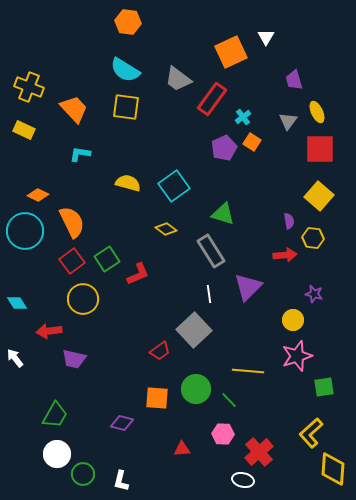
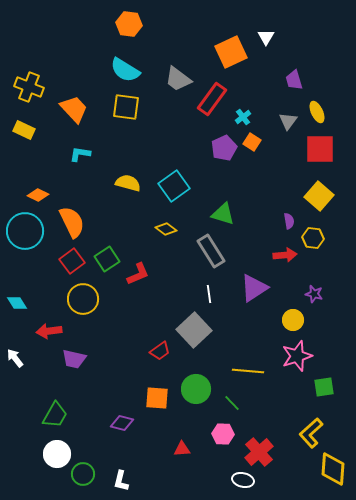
orange hexagon at (128, 22): moved 1 px right, 2 px down
purple triangle at (248, 287): moved 6 px right, 1 px down; rotated 12 degrees clockwise
green line at (229, 400): moved 3 px right, 3 px down
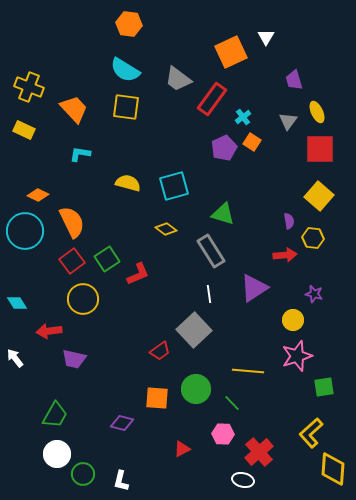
cyan square at (174, 186): rotated 20 degrees clockwise
red triangle at (182, 449): rotated 24 degrees counterclockwise
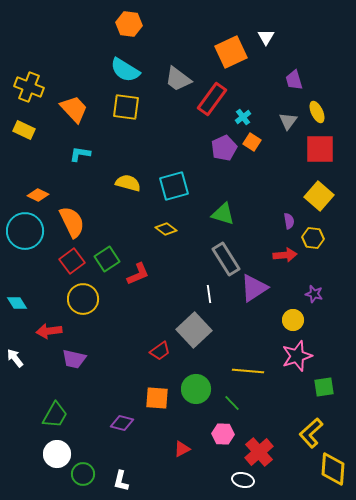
gray rectangle at (211, 251): moved 15 px right, 8 px down
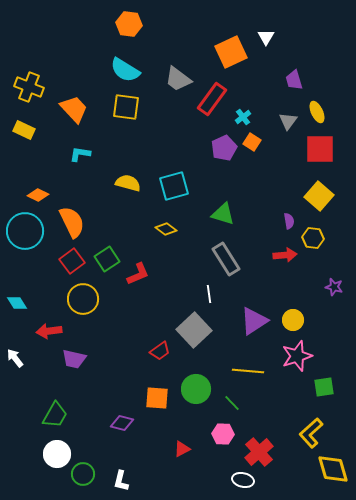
purple triangle at (254, 288): moved 33 px down
purple star at (314, 294): moved 20 px right, 7 px up
yellow diamond at (333, 469): rotated 20 degrees counterclockwise
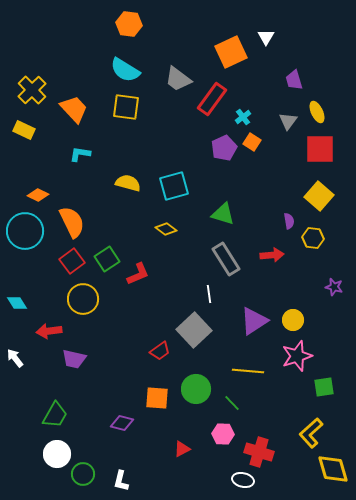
yellow cross at (29, 87): moved 3 px right, 3 px down; rotated 24 degrees clockwise
red arrow at (285, 255): moved 13 px left
red cross at (259, 452): rotated 32 degrees counterclockwise
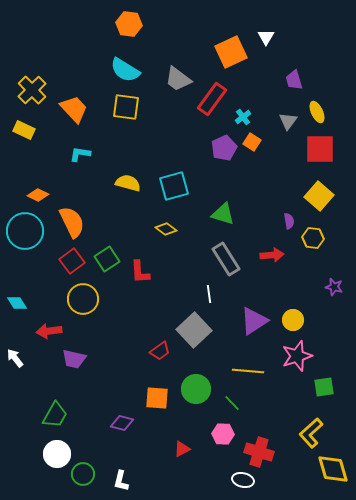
red L-shape at (138, 274): moved 2 px right, 2 px up; rotated 110 degrees clockwise
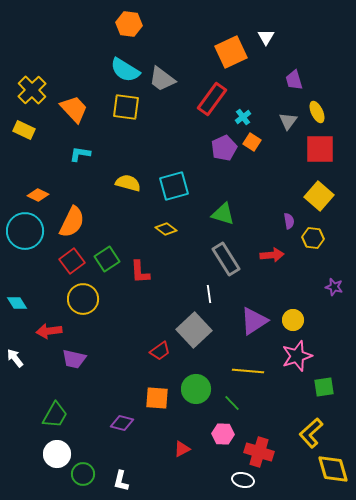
gray trapezoid at (178, 79): moved 16 px left
orange semicircle at (72, 222): rotated 52 degrees clockwise
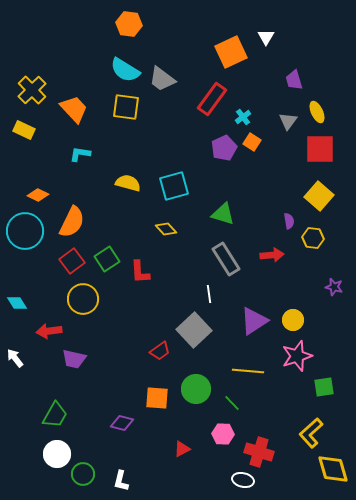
yellow diamond at (166, 229): rotated 10 degrees clockwise
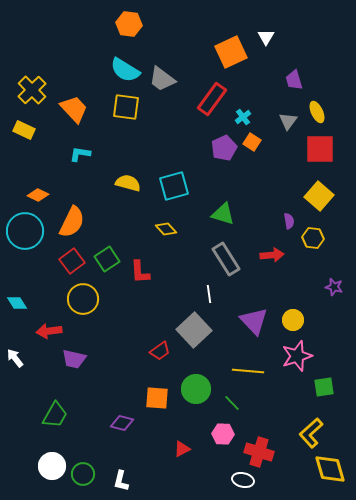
purple triangle at (254, 321): rotated 40 degrees counterclockwise
white circle at (57, 454): moved 5 px left, 12 px down
yellow diamond at (333, 469): moved 3 px left
